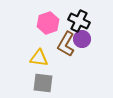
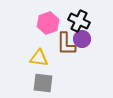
brown L-shape: rotated 30 degrees counterclockwise
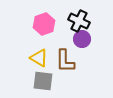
pink hexagon: moved 4 px left, 1 px down
brown L-shape: moved 1 px left, 17 px down
yellow triangle: rotated 24 degrees clockwise
gray square: moved 2 px up
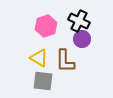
pink hexagon: moved 2 px right, 2 px down
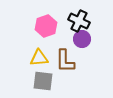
yellow triangle: rotated 36 degrees counterclockwise
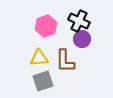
gray square: rotated 25 degrees counterclockwise
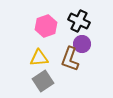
purple circle: moved 5 px down
brown L-shape: moved 5 px right, 2 px up; rotated 20 degrees clockwise
gray square: rotated 15 degrees counterclockwise
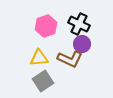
black cross: moved 3 px down
brown L-shape: rotated 85 degrees counterclockwise
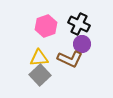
gray square: moved 3 px left, 6 px up; rotated 10 degrees counterclockwise
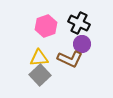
black cross: moved 1 px up
